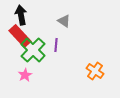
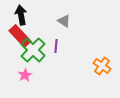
purple line: moved 1 px down
orange cross: moved 7 px right, 5 px up
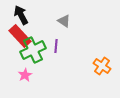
black arrow: rotated 18 degrees counterclockwise
green cross: rotated 20 degrees clockwise
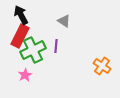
red rectangle: rotated 70 degrees clockwise
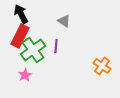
black arrow: moved 1 px up
green cross: rotated 10 degrees counterclockwise
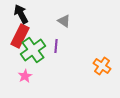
pink star: moved 1 px down
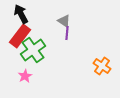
red rectangle: rotated 10 degrees clockwise
purple line: moved 11 px right, 13 px up
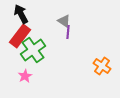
purple line: moved 1 px right, 1 px up
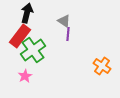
black arrow: moved 6 px right, 1 px up; rotated 42 degrees clockwise
purple line: moved 2 px down
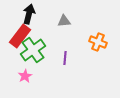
black arrow: moved 2 px right, 1 px down
gray triangle: rotated 40 degrees counterclockwise
purple line: moved 3 px left, 24 px down
orange cross: moved 4 px left, 24 px up; rotated 12 degrees counterclockwise
